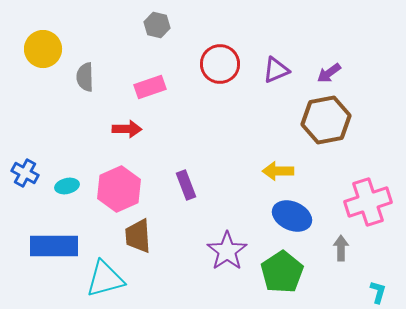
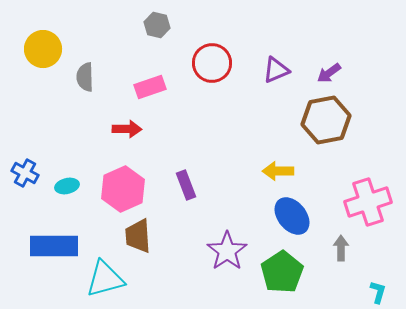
red circle: moved 8 px left, 1 px up
pink hexagon: moved 4 px right
blue ellipse: rotated 27 degrees clockwise
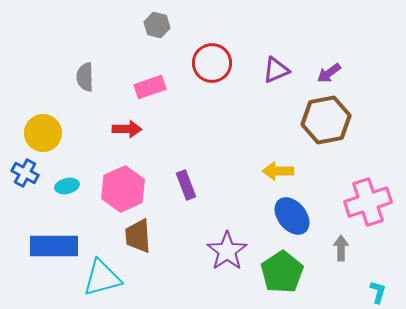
yellow circle: moved 84 px down
cyan triangle: moved 3 px left, 1 px up
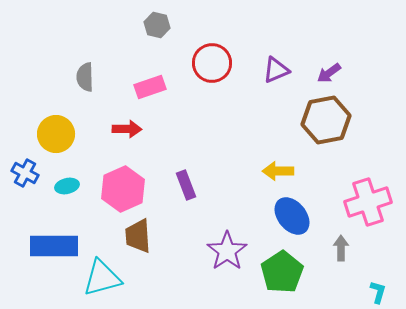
yellow circle: moved 13 px right, 1 px down
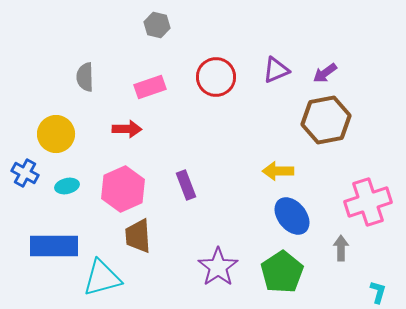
red circle: moved 4 px right, 14 px down
purple arrow: moved 4 px left
purple star: moved 9 px left, 16 px down
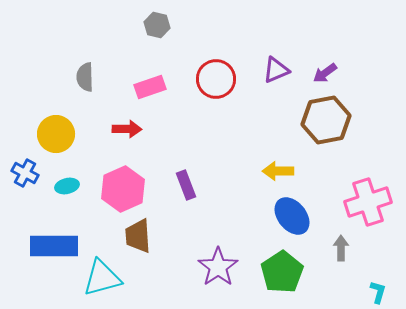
red circle: moved 2 px down
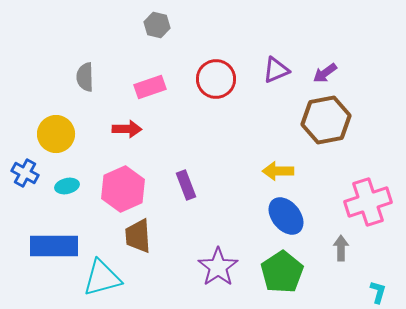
blue ellipse: moved 6 px left
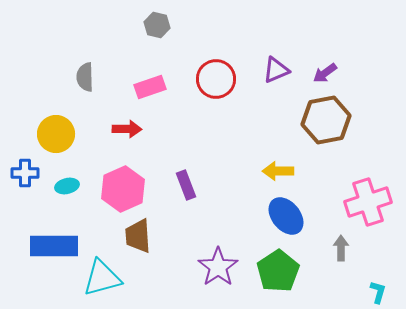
blue cross: rotated 28 degrees counterclockwise
green pentagon: moved 4 px left, 1 px up
